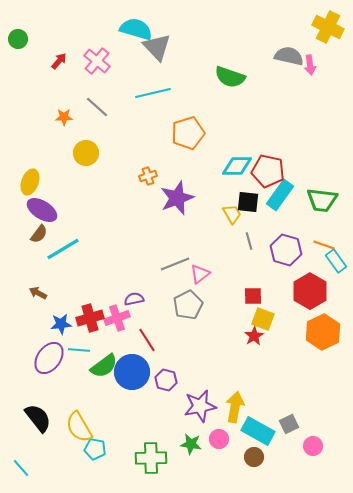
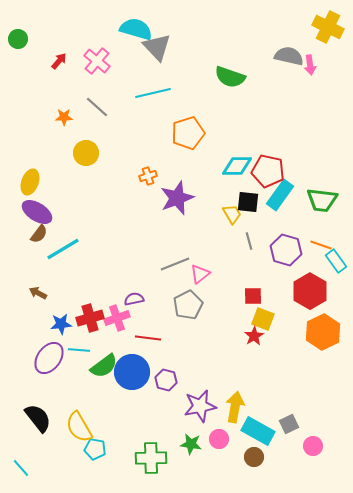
purple ellipse at (42, 210): moved 5 px left, 2 px down
orange line at (324, 245): moved 3 px left
red line at (147, 340): moved 1 px right, 2 px up; rotated 50 degrees counterclockwise
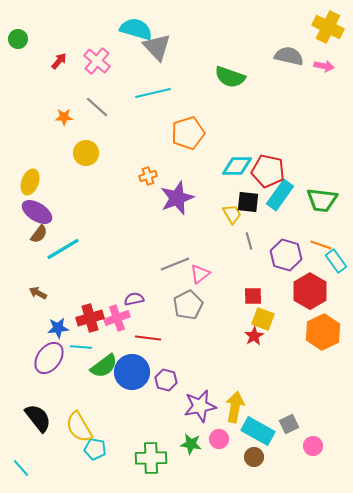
pink arrow at (310, 65): moved 14 px right, 1 px down; rotated 72 degrees counterclockwise
purple hexagon at (286, 250): moved 5 px down
blue star at (61, 324): moved 3 px left, 4 px down
cyan line at (79, 350): moved 2 px right, 3 px up
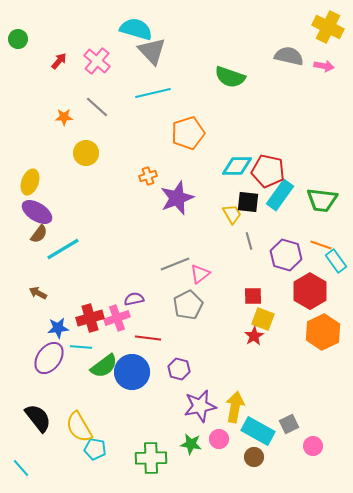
gray triangle at (157, 47): moved 5 px left, 4 px down
purple hexagon at (166, 380): moved 13 px right, 11 px up
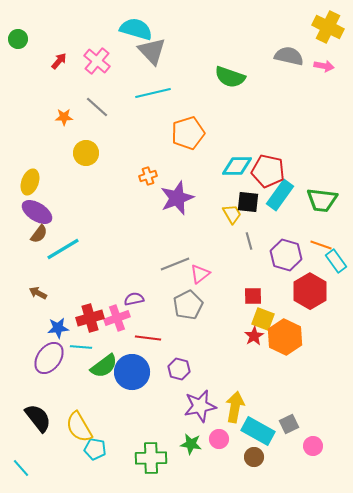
orange hexagon at (323, 332): moved 38 px left, 5 px down; rotated 8 degrees counterclockwise
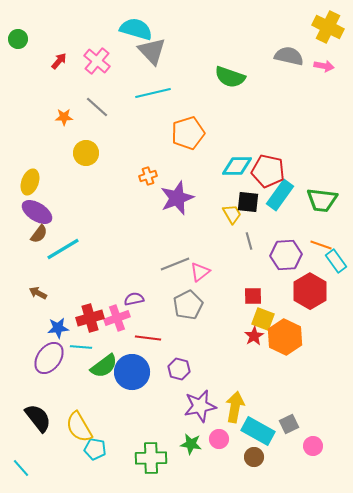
purple hexagon at (286, 255): rotated 20 degrees counterclockwise
pink triangle at (200, 274): moved 2 px up
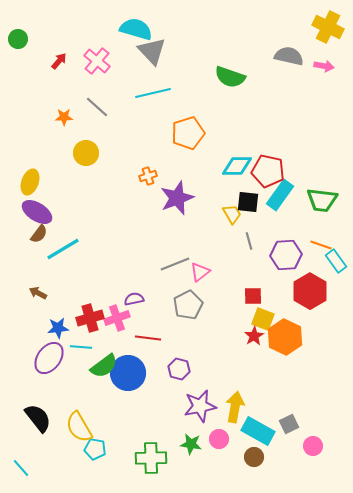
blue circle at (132, 372): moved 4 px left, 1 px down
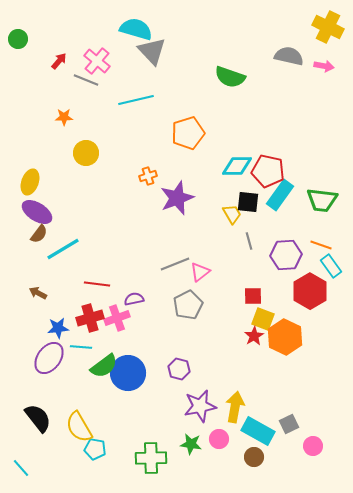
cyan line at (153, 93): moved 17 px left, 7 px down
gray line at (97, 107): moved 11 px left, 27 px up; rotated 20 degrees counterclockwise
cyan rectangle at (336, 261): moved 5 px left, 5 px down
red line at (148, 338): moved 51 px left, 54 px up
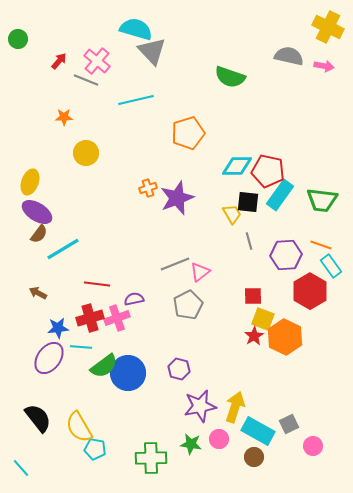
orange cross at (148, 176): moved 12 px down
yellow arrow at (235, 407): rotated 8 degrees clockwise
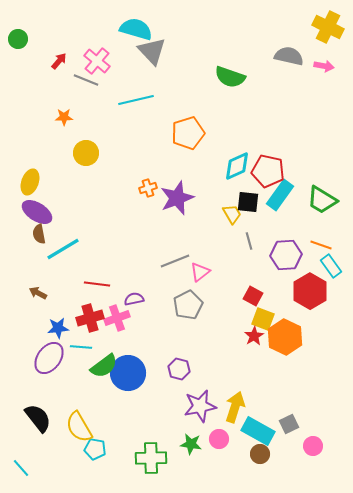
cyan diamond at (237, 166): rotated 24 degrees counterclockwise
green trapezoid at (322, 200): rotated 24 degrees clockwise
brown semicircle at (39, 234): rotated 132 degrees clockwise
gray line at (175, 264): moved 3 px up
red square at (253, 296): rotated 30 degrees clockwise
brown circle at (254, 457): moved 6 px right, 3 px up
